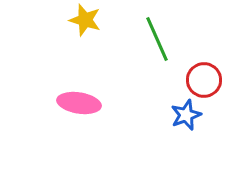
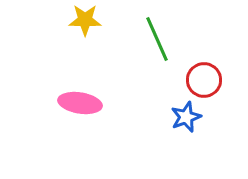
yellow star: rotated 16 degrees counterclockwise
pink ellipse: moved 1 px right
blue star: moved 2 px down
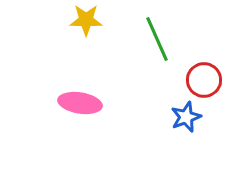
yellow star: moved 1 px right
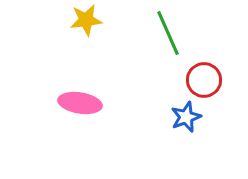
yellow star: rotated 8 degrees counterclockwise
green line: moved 11 px right, 6 px up
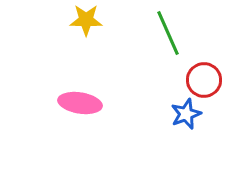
yellow star: rotated 8 degrees clockwise
blue star: moved 3 px up
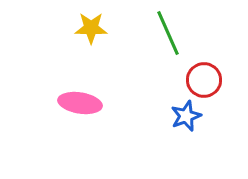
yellow star: moved 5 px right, 8 px down
blue star: moved 2 px down
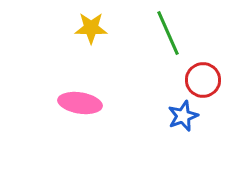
red circle: moved 1 px left
blue star: moved 3 px left
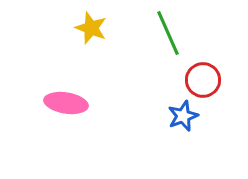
yellow star: rotated 20 degrees clockwise
pink ellipse: moved 14 px left
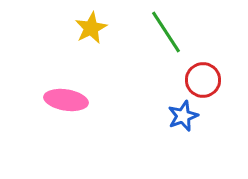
yellow star: rotated 24 degrees clockwise
green line: moved 2 px left, 1 px up; rotated 9 degrees counterclockwise
pink ellipse: moved 3 px up
